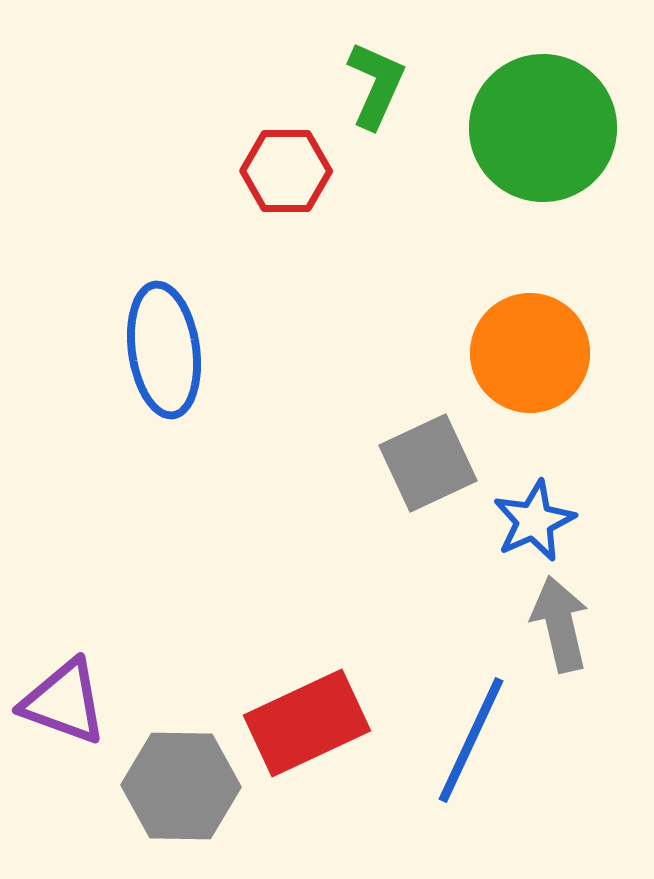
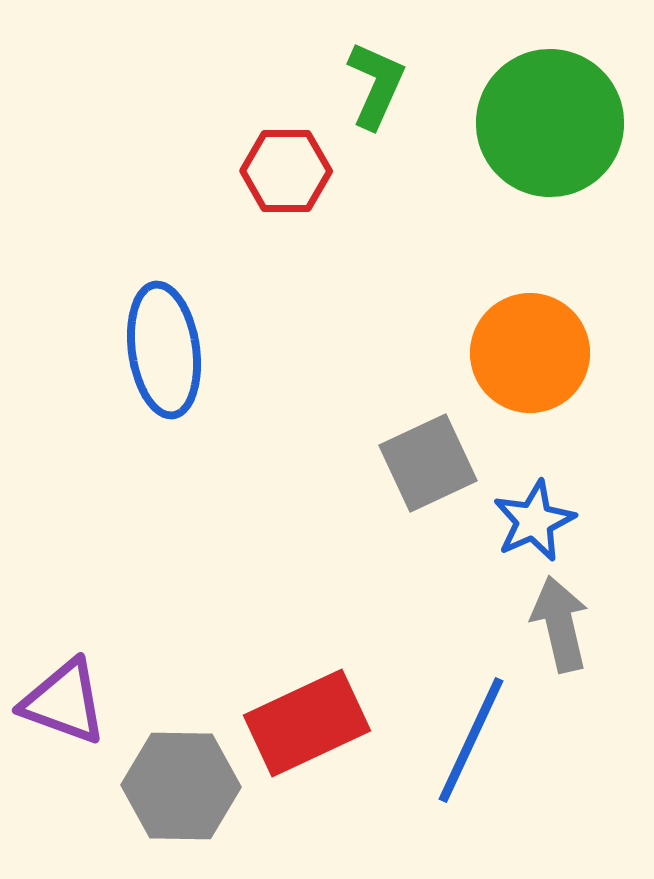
green circle: moved 7 px right, 5 px up
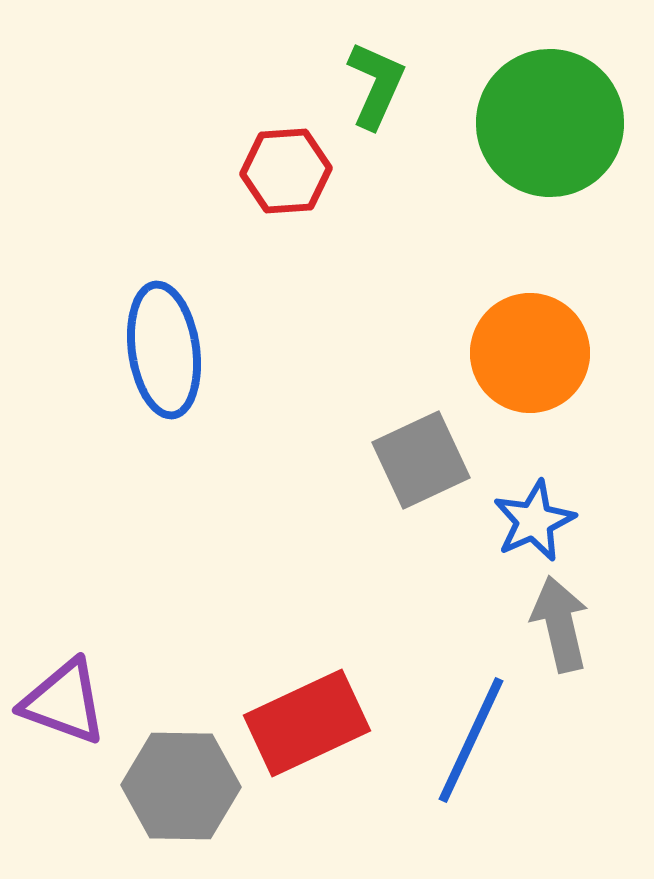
red hexagon: rotated 4 degrees counterclockwise
gray square: moved 7 px left, 3 px up
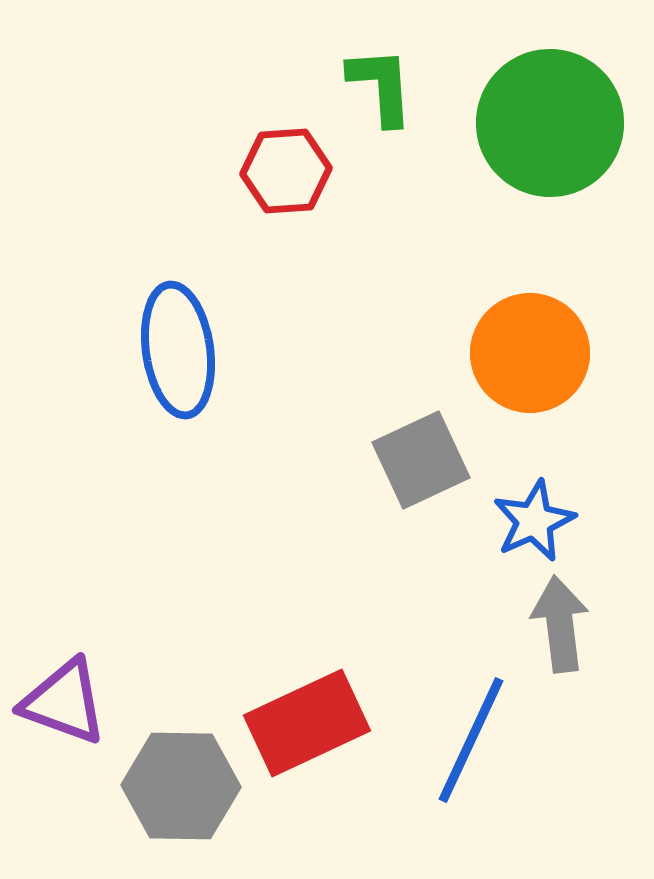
green L-shape: moved 5 px right, 1 px down; rotated 28 degrees counterclockwise
blue ellipse: moved 14 px right
gray arrow: rotated 6 degrees clockwise
